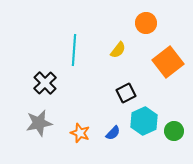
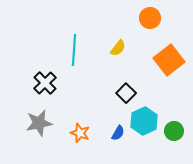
orange circle: moved 4 px right, 5 px up
yellow semicircle: moved 2 px up
orange square: moved 1 px right, 2 px up
black square: rotated 18 degrees counterclockwise
blue semicircle: moved 5 px right; rotated 14 degrees counterclockwise
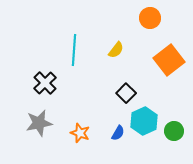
yellow semicircle: moved 2 px left, 2 px down
